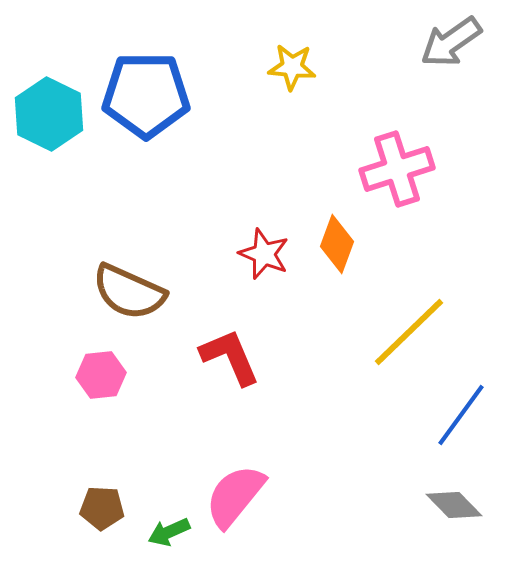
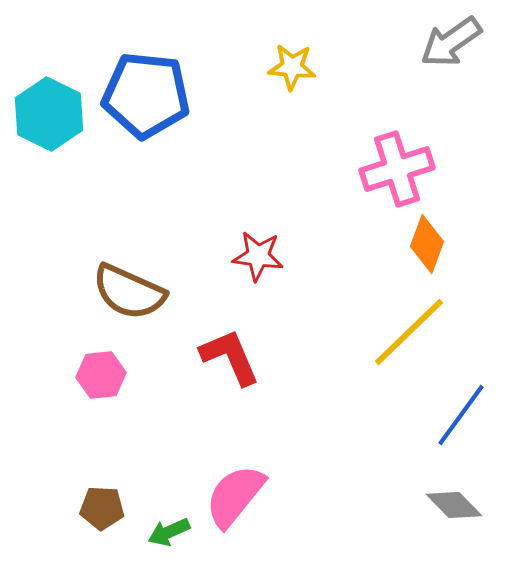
blue pentagon: rotated 6 degrees clockwise
orange diamond: moved 90 px right
red star: moved 6 px left, 2 px down; rotated 15 degrees counterclockwise
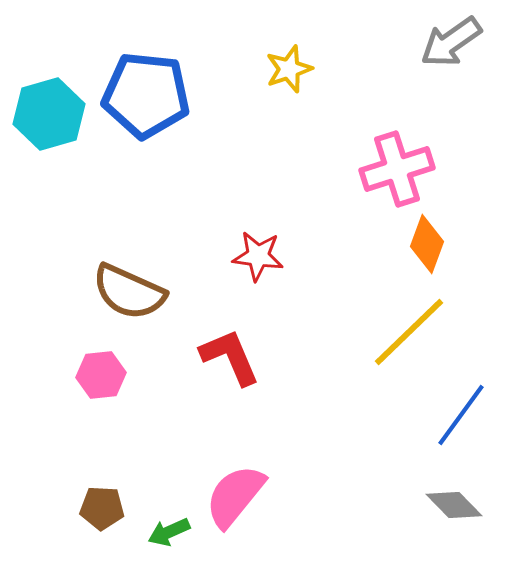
yellow star: moved 3 px left, 2 px down; rotated 24 degrees counterclockwise
cyan hexagon: rotated 18 degrees clockwise
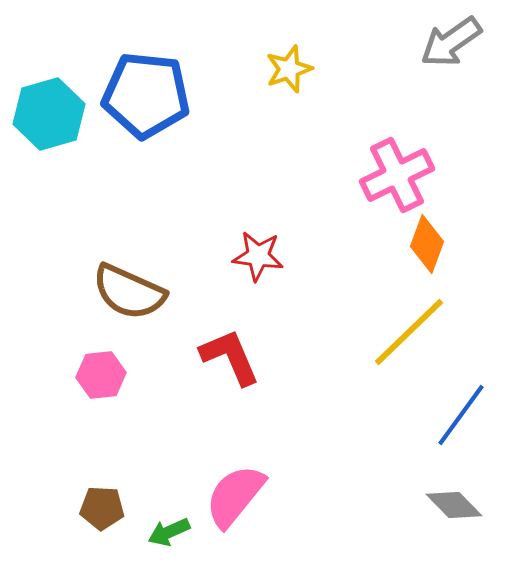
pink cross: moved 6 px down; rotated 8 degrees counterclockwise
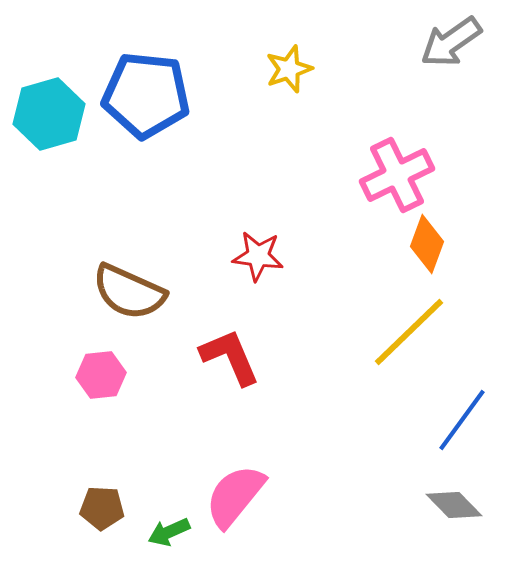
blue line: moved 1 px right, 5 px down
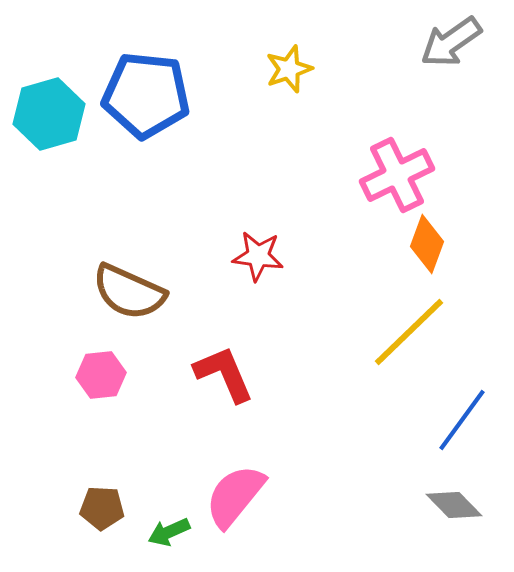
red L-shape: moved 6 px left, 17 px down
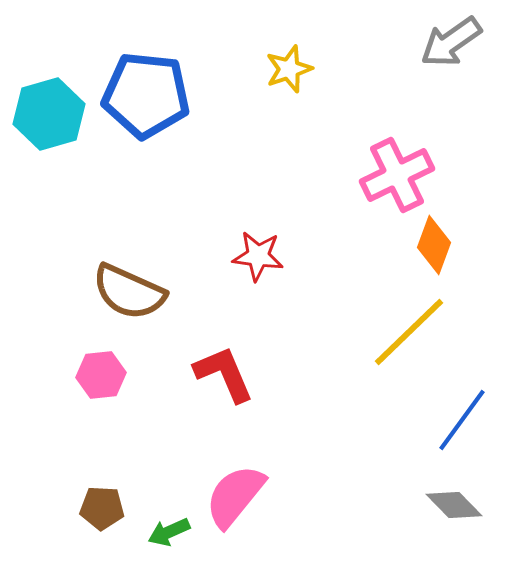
orange diamond: moved 7 px right, 1 px down
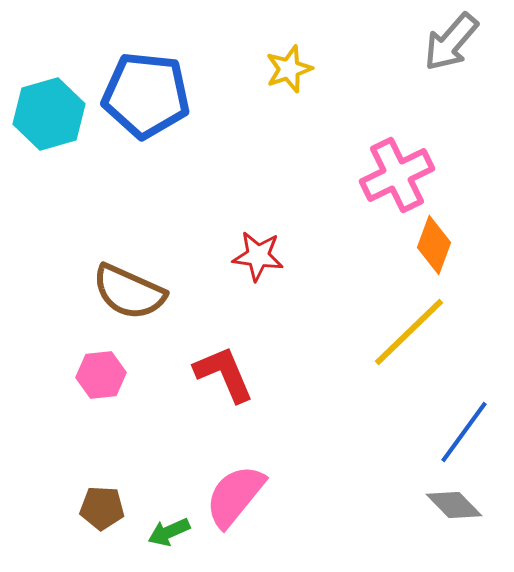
gray arrow: rotated 14 degrees counterclockwise
blue line: moved 2 px right, 12 px down
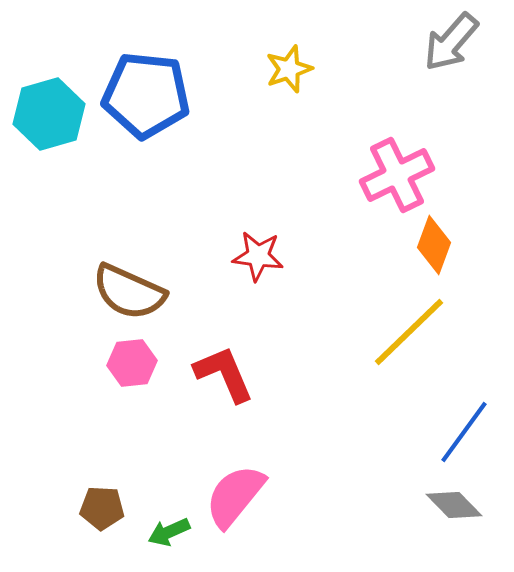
pink hexagon: moved 31 px right, 12 px up
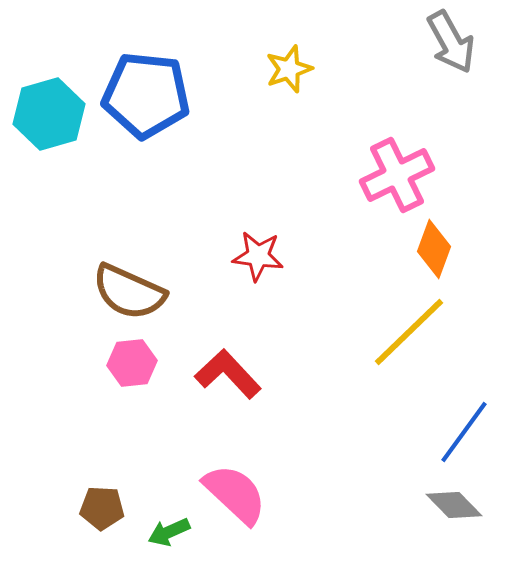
gray arrow: rotated 70 degrees counterclockwise
orange diamond: moved 4 px down
red L-shape: moved 4 px right; rotated 20 degrees counterclockwise
pink semicircle: moved 2 px up; rotated 94 degrees clockwise
